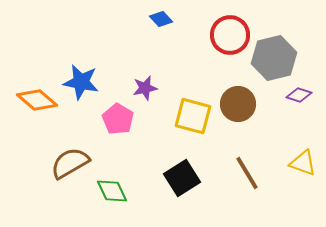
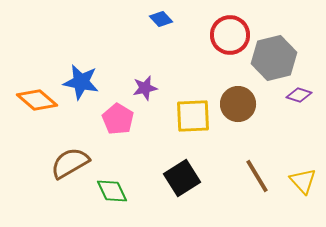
yellow square: rotated 18 degrees counterclockwise
yellow triangle: moved 18 px down; rotated 28 degrees clockwise
brown line: moved 10 px right, 3 px down
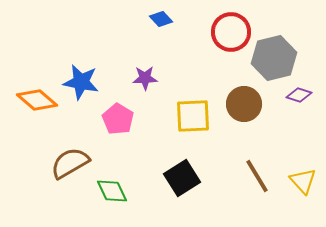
red circle: moved 1 px right, 3 px up
purple star: moved 10 px up; rotated 10 degrees clockwise
brown circle: moved 6 px right
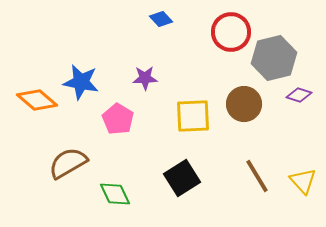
brown semicircle: moved 2 px left
green diamond: moved 3 px right, 3 px down
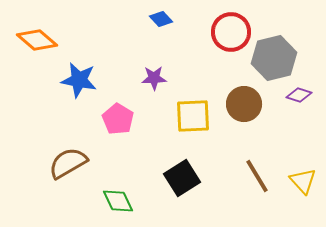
purple star: moved 9 px right
blue star: moved 2 px left, 2 px up
orange diamond: moved 60 px up
green diamond: moved 3 px right, 7 px down
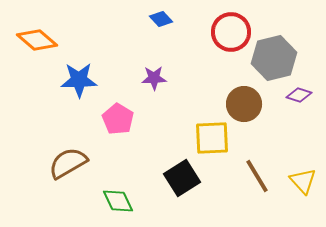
blue star: rotated 12 degrees counterclockwise
yellow square: moved 19 px right, 22 px down
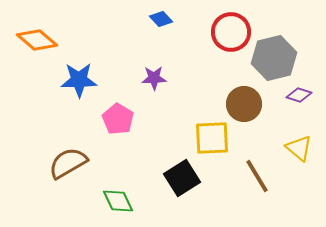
yellow triangle: moved 4 px left, 33 px up; rotated 8 degrees counterclockwise
